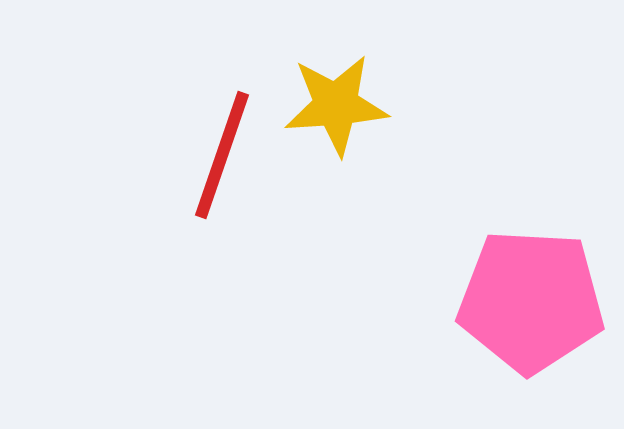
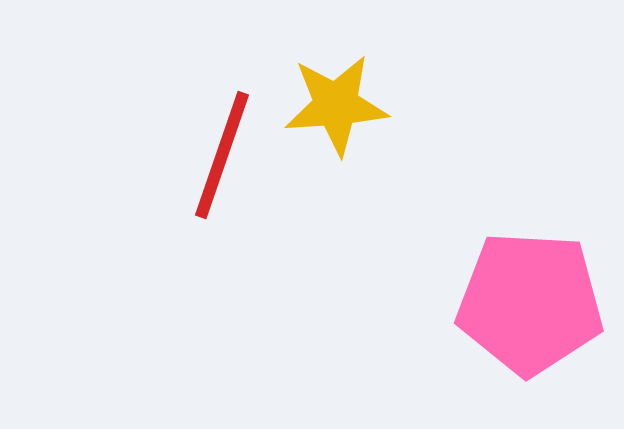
pink pentagon: moved 1 px left, 2 px down
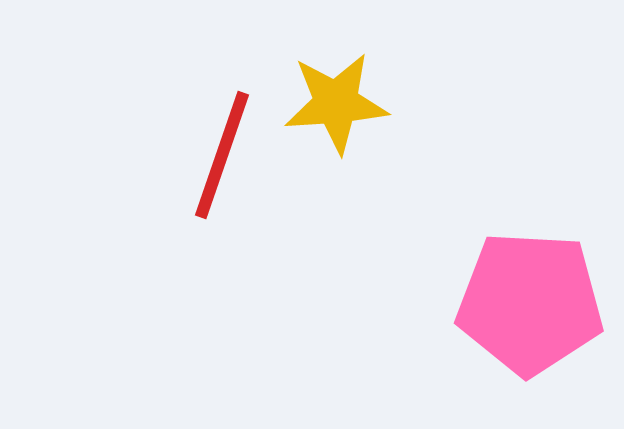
yellow star: moved 2 px up
